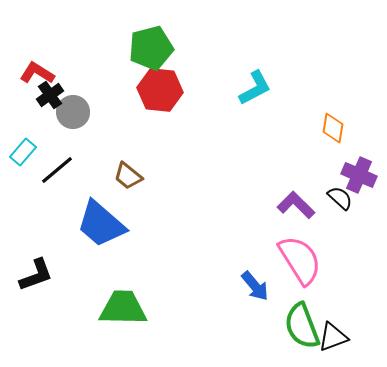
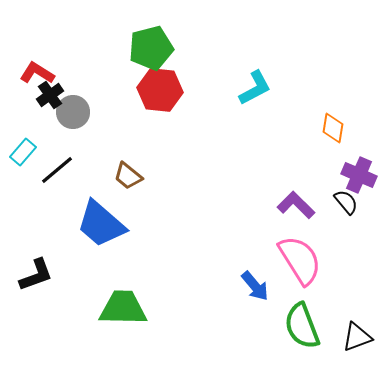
black semicircle: moved 6 px right, 4 px down; rotated 8 degrees clockwise
black triangle: moved 24 px right
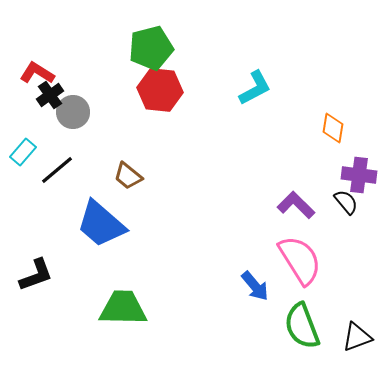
purple cross: rotated 16 degrees counterclockwise
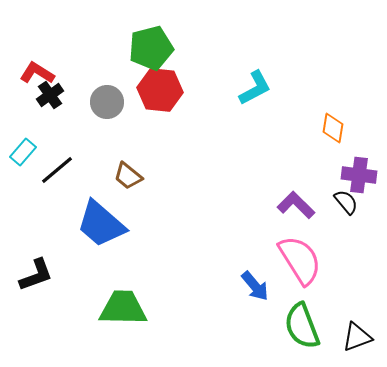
gray circle: moved 34 px right, 10 px up
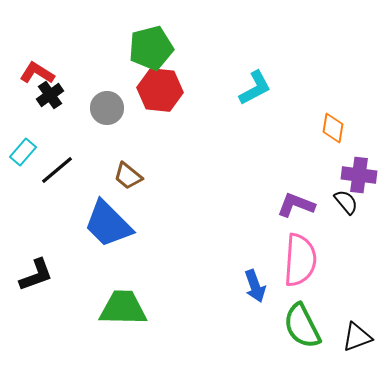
gray circle: moved 6 px down
purple L-shape: rotated 24 degrees counterclockwise
blue trapezoid: moved 7 px right; rotated 4 degrees clockwise
pink semicircle: rotated 36 degrees clockwise
blue arrow: rotated 20 degrees clockwise
green semicircle: rotated 6 degrees counterclockwise
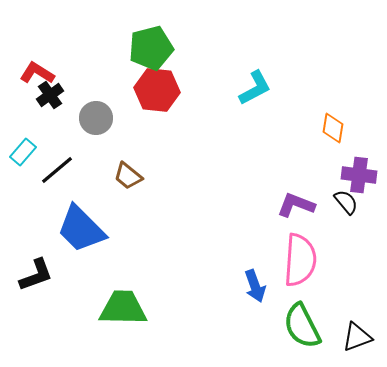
red hexagon: moved 3 px left
gray circle: moved 11 px left, 10 px down
blue trapezoid: moved 27 px left, 5 px down
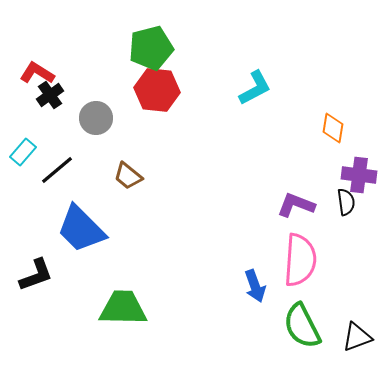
black semicircle: rotated 32 degrees clockwise
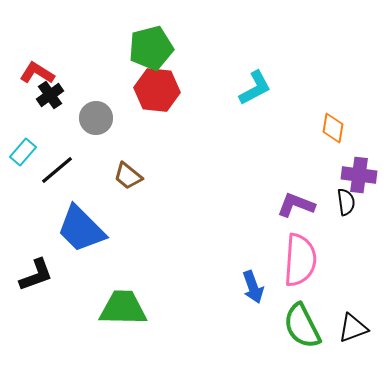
blue arrow: moved 2 px left, 1 px down
black triangle: moved 4 px left, 9 px up
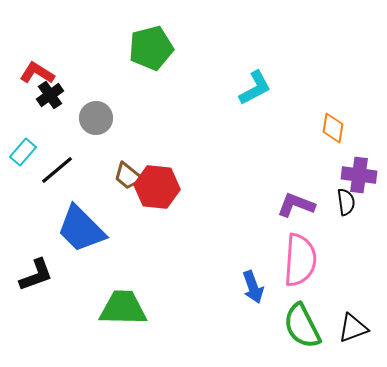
red hexagon: moved 97 px down
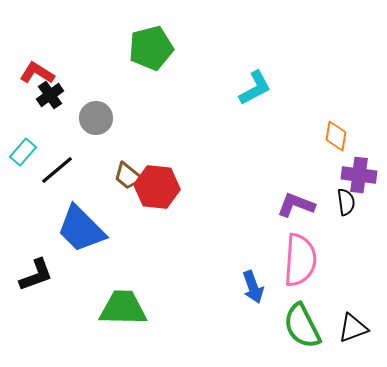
orange diamond: moved 3 px right, 8 px down
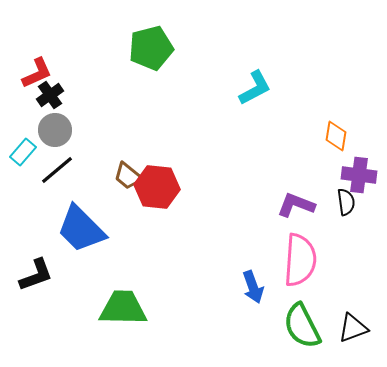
red L-shape: rotated 124 degrees clockwise
gray circle: moved 41 px left, 12 px down
